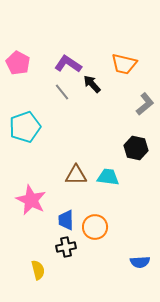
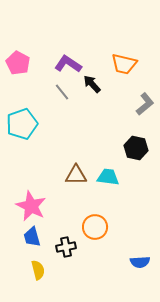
cyan pentagon: moved 3 px left, 3 px up
pink star: moved 6 px down
blue trapezoid: moved 34 px left, 17 px down; rotated 15 degrees counterclockwise
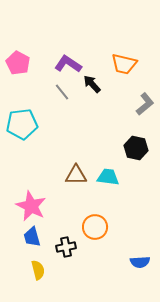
cyan pentagon: rotated 12 degrees clockwise
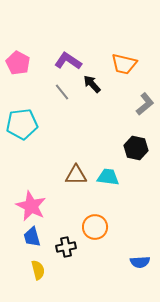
purple L-shape: moved 3 px up
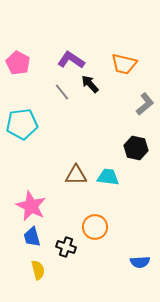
purple L-shape: moved 3 px right, 1 px up
black arrow: moved 2 px left
black cross: rotated 30 degrees clockwise
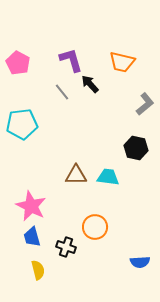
purple L-shape: rotated 40 degrees clockwise
orange trapezoid: moved 2 px left, 2 px up
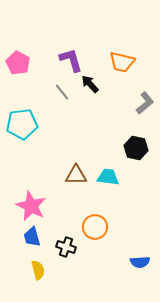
gray L-shape: moved 1 px up
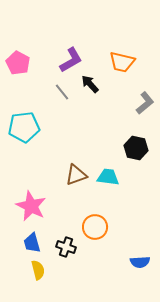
purple L-shape: rotated 76 degrees clockwise
cyan pentagon: moved 2 px right, 3 px down
brown triangle: rotated 20 degrees counterclockwise
blue trapezoid: moved 6 px down
